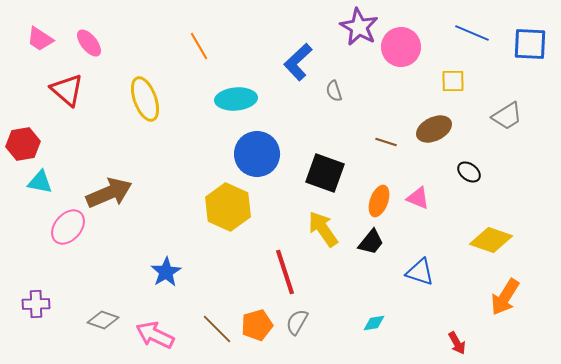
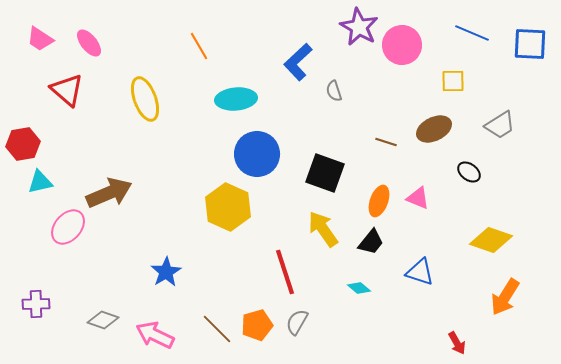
pink circle at (401, 47): moved 1 px right, 2 px up
gray trapezoid at (507, 116): moved 7 px left, 9 px down
cyan triangle at (40, 182): rotated 24 degrees counterclockwise
cyan diamond at (374, 323): moved 15 px left, 35 px up; rotated 50 degrees clockwise
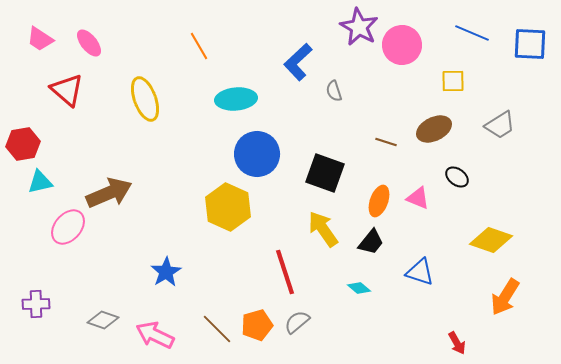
black ellipse at (469, 172): moved 12 px left, 5 px down
gray semicircle at (297, 322): rotated 20 degrees clockwise
